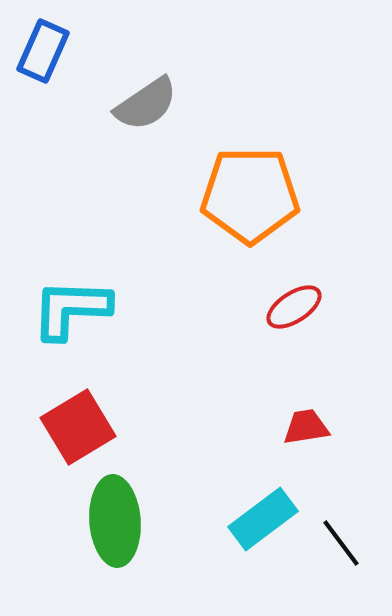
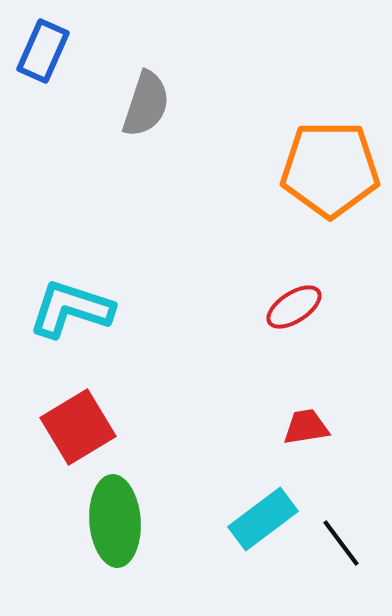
gray semicircle: rotated 38 degrees counterclockwise
orange pentagon: moved 80 px right, 26 px up
cyan L-shape: rotated 16 degrees clockwise
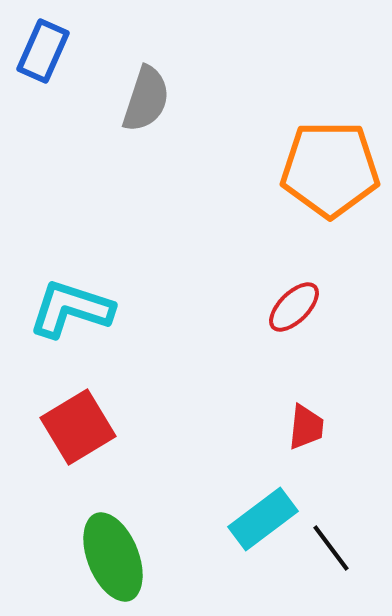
gray semicircle: moved 5 px up
red ellipse: rotated 12 degrees counterclockwise
red trapezoid: rotated 105 degrees clockwise
green ellipse: moved 2 px left, 36 px down; rotated 18 degrees counterclockwise
black line: moved 10 px left, 5 px down
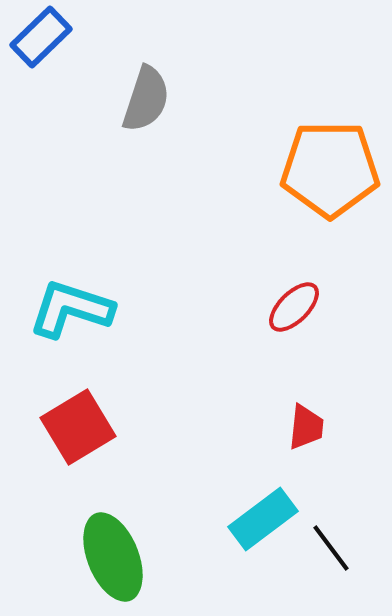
blue rectangle: moved 2 px left, 14 px up; rotated 22 degrees clockwise
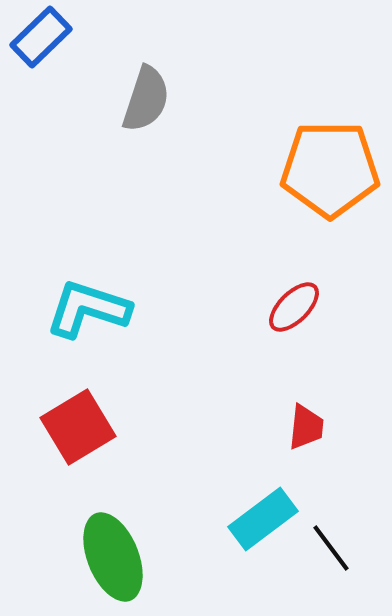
cyan L-shape: moved 17 px right
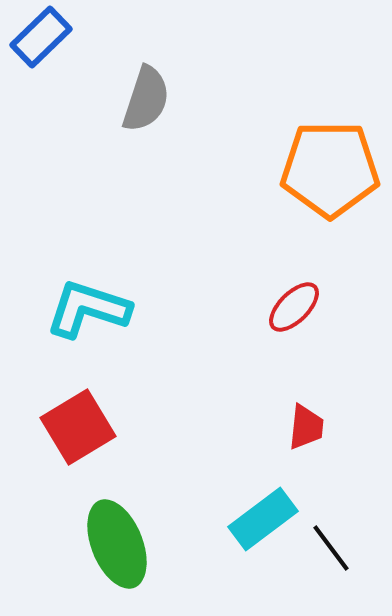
green ellipse: moved 4 px right, 13 px up
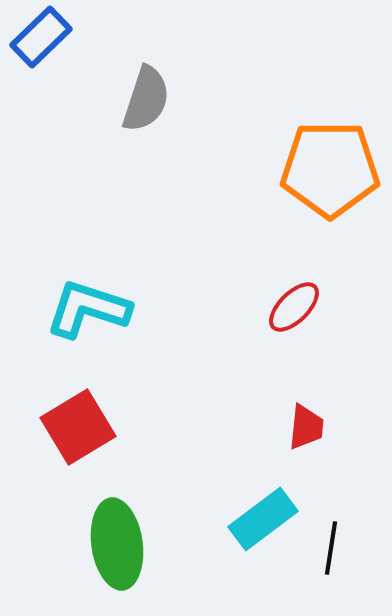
green ellipse: rotated 14 degrees clockwise
black line: rotated 46 degrees clockwise
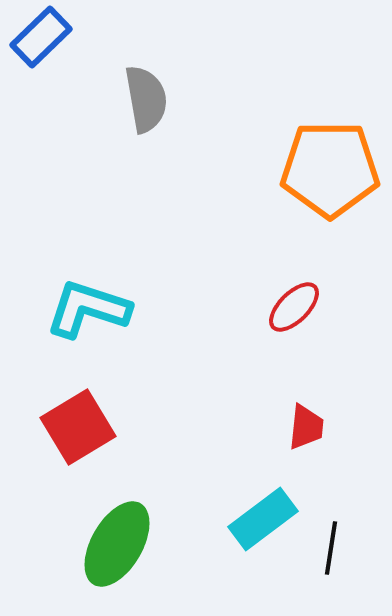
gray semicircle: rotated 28 degrees counterclockwise
green ellipse: rotated 38 degrees clockwise
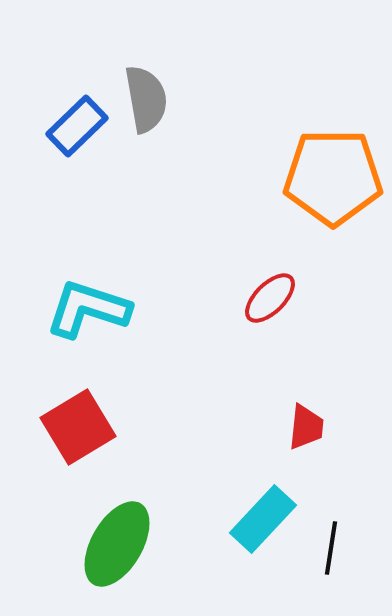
blue rectangle: moved 36 px right, 89 px down
orange pentagon: moved 3 px right, 8 px down
red ellipse: moved 24 px left, 9 px up
cyan rectangle: rotated 10 degrees counterclockwise
